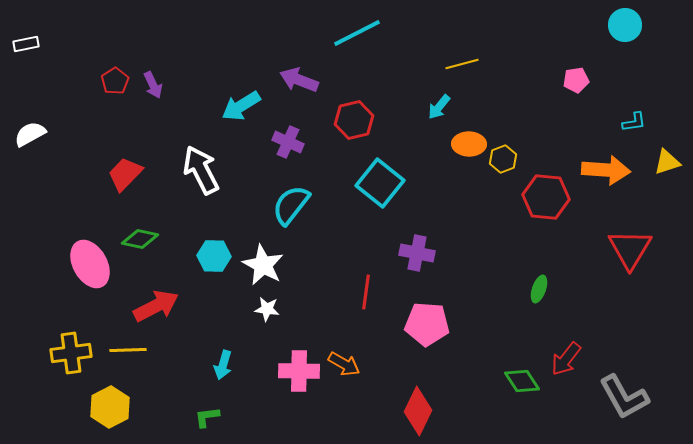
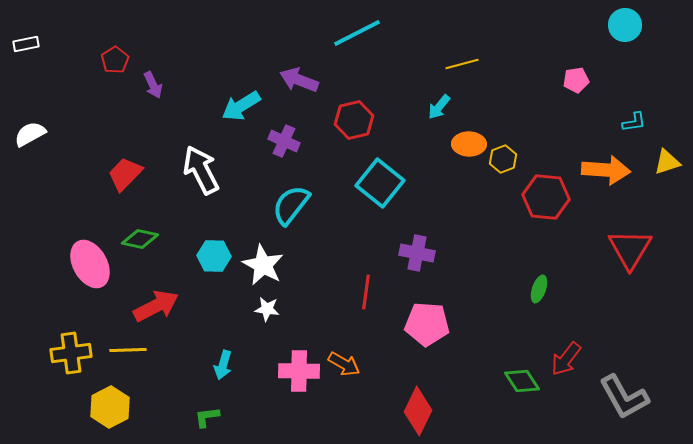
red pentagon at (115, 81): moved 21 px up
purple cross at (288, 142): moved 4 px left, 1 px up
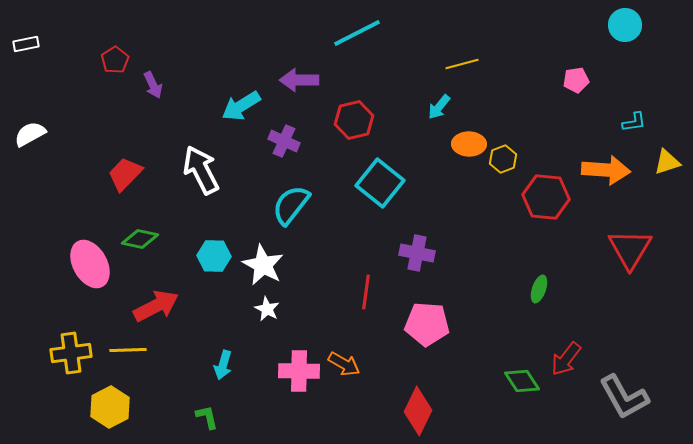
purple arrow at (299, 80): rotated 21 degrees counterclockwise
white star at (267, 309): rotated 20 degrees clockwise
green L-shape at (207, 417): rotated 84 degrees clockwise
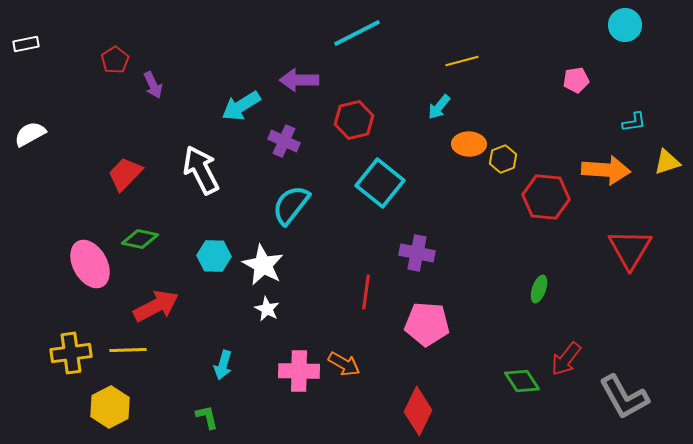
yellow line at (462, 64): moved 3 px up
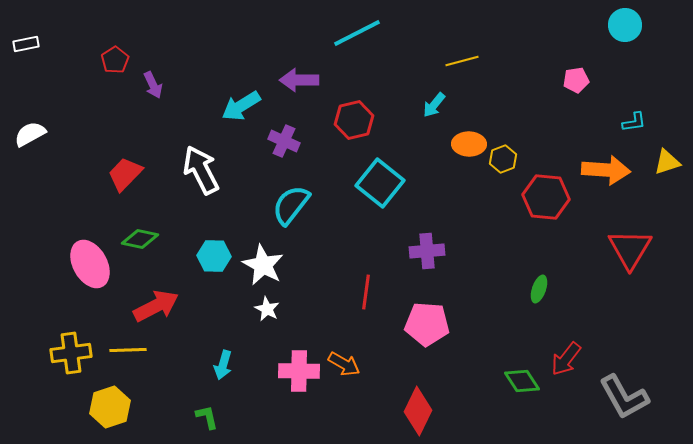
cyan arrow at (439, 107): moved 5 px left, 2 px up
purple cross at (417, 253): moved 10 px right, 2 px up; rotated 16 degrees counterclockwise
yellow hexagon at (110, 407): rotated 9 degrees clockwise
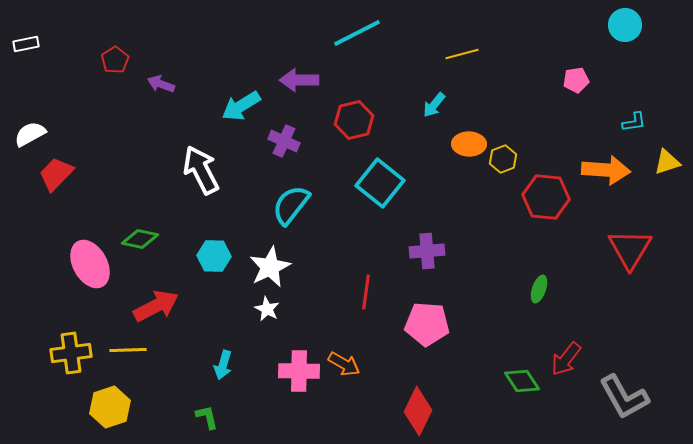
yellow line at (462, 61): moved 7 px up
purple arrow at (153, 85): moved 8 px right, 1 px up; rotated 136 degrees clockwise
red trapezoid at (125, 174): moved 69 px left
white star at (263, 265): moved 7 px right, 2 px down; rotated 18 degrees clockwise
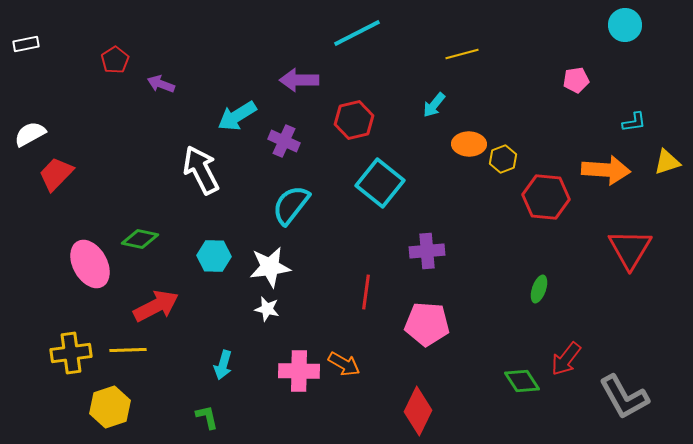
cyan arrow at (241, 106): moved 4 px left, 10 px down
white star at (270, 267): rotated 18 degrees clockwise
white star at (267, 309): rotated 15 degrees counterclockwise
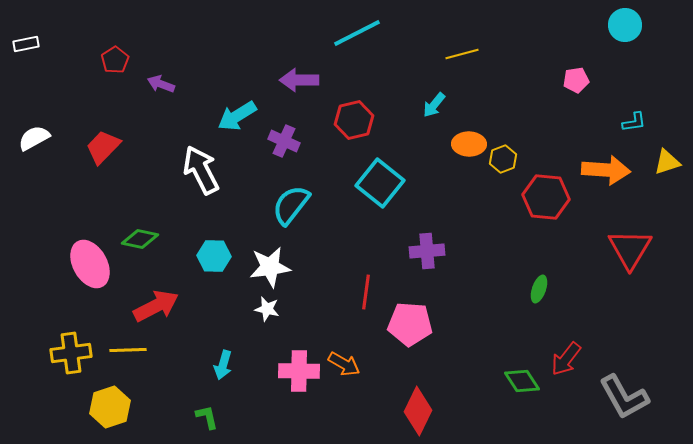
white semicircle at (30, 134): moved 4 px right, 4 px down
red trapezoid at (56, 174): moved 47 px right, 27 px up
pink pentagon at (427, 324): moved 17 px left
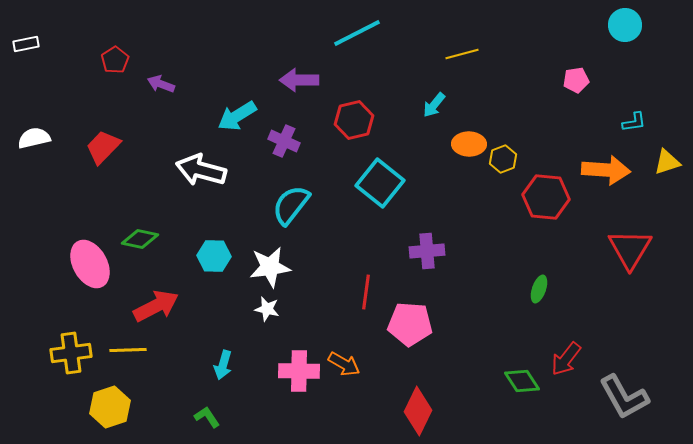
white semicircle at (34, 138): rotated 16 degrees clockwise
white arrow at (201, 170): rotated 48 degrees counterclockwise
green L-shape at (207, 417): rotated 20 degrees counterclockwise
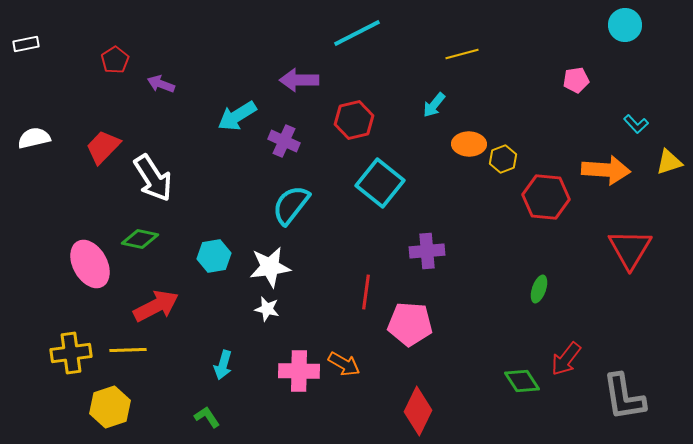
cyan L-shape at (634, 122): moved 2 px right, 2 px down; rotated 55 degrees clockwise
yellow triangle at (667, 162): moved 2 px right
white arrow at (201, 170): moved 48 px left, 8 px down; rotated 138 degrees counterclockwise
cyan hexagon at (214, 256): rotated 12 degrees counterclockwise
gray L-shape at (624, 397): rotated 20 degrees clockwise
